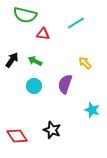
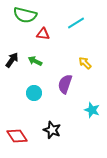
cyan circle: moved 7 px down
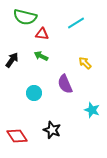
green semicircle: moved 2 px down
red triangle: moved 1 px left
green arrow: moved 6 px right, 5 px up
purple semicircle: rotated 42 degrees counterclockwise
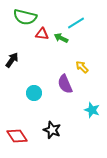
green arrow: moved 20 px right, 18 px up
yellow arrow: moved 3 px left, 4 px down
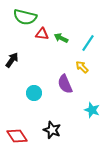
cyan line: moved 12 px right, 20 px down; rotated 24 degrees counterclockwise
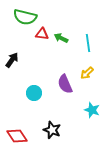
cyan line: rotated 42 degrees counterclockwise
yellow arrow: moved 5 px right, 6 px down; rotated 88 degrees counterclockwise
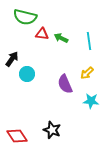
cyan line: moved 1 px right, 2 px up
black arrow: moved 1 px up
cyan circle: moved 7 px left, 19 px up
cyan star: moved 1 px left, 9 px up; rotated 14 degrees counterclockwise
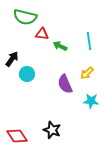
green arrow: moved 1 px left, 8 px down
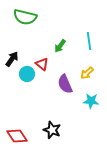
red triangle: moved 30 px down; rotated 32 degrees clockwise
green arrow: rotated 80 degrees counterclockwise
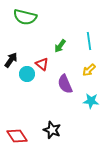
black arrow: moved 1 px left, 1 px down
yellow arrow: moved 2 px right, 3 px up
